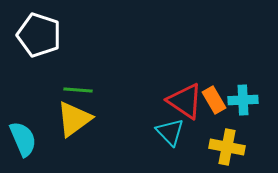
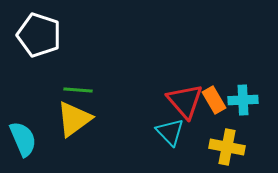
red triangle: rotated 15 degrees clockwise
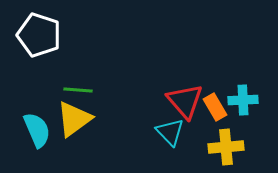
orange rectangle: moved 1 px right, 7 px down
cyan semicircle: moved 14 px right, 9 px up
yellow cross: moved 1 px left; rotated 16 degrees counterclockwise
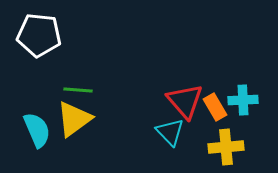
white pentagon: rotated 12 degrees counterclockwise
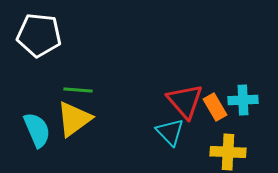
yellow cross: moved 2 px right, 5 px down; rotated 8 degrees clockwise
